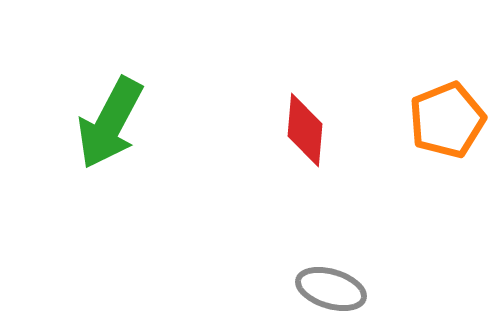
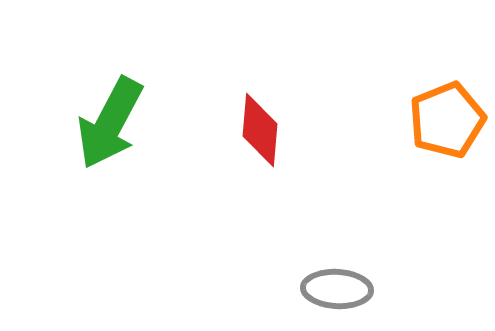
red diamond: moved 45 px left
gray ellipse: moved 6 px right; rotated 14 degrees counterclockwise
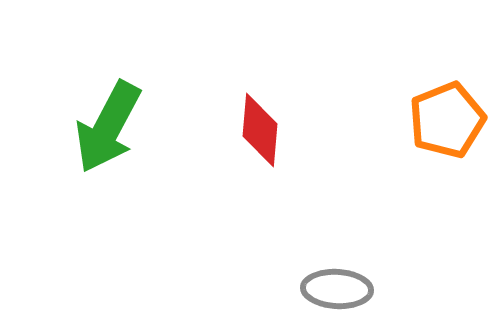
green arrow: moved 2 px left, 4 px down
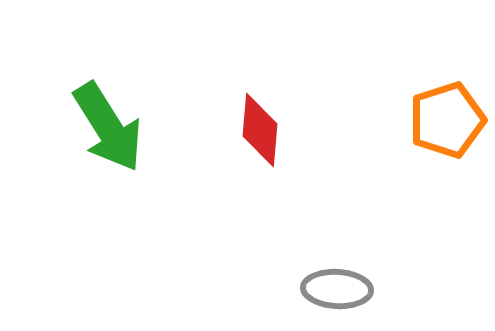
orange pentagon: rotated 4 degrees clockwise
green arrow: rotated 60 degrees counterclockwise
